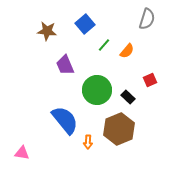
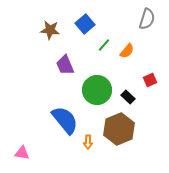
brown star: moved 3 px right, 1 px up
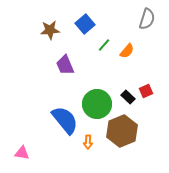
brown star: rotated 12 degrees counterclockwise
red square: moved 4 px left, 11 px down
green circle: moved 14 px down
brown hexagon: moved 3 px right, 2 px down
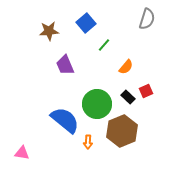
blue square: moved 1 px right, 1 px up
brown star: moved 1 px left, 1 px down
orange semicircle: moved 1 px left, 16 px down
blue semicircle: rotated 12 degrees counterclockwise
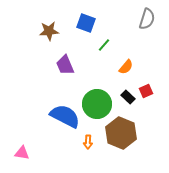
blue square: rotated 30 degrees counterclockwise
blue semicircle: moved 4 px up; rotated 12 degrees counterclockwise
brown hexagon: moved 1 px left, 2 px down; rotated 16 degrees counterclockwise
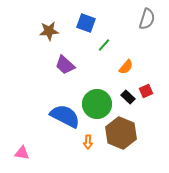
purple trapezoid: rotated 25 degrees counterclockwise
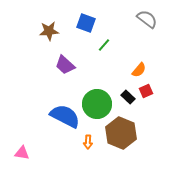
gray semicircle: rotated 70 degrees counterclockwise
orange semicircle: moved 13 px right, 3 px down
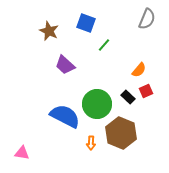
gray semicircle: rotated 75 degrees clockwise
brown star: rotated 30 degrees clockwise
orange arrow: moved 3 px right, 1 px down
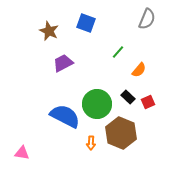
green line: moved 14 px right, 7 px down
purple trapezoid: moved 2 px left, 2 px up; rotated 110 degrees clockwise
red square: moved 2 px right, 11 px down
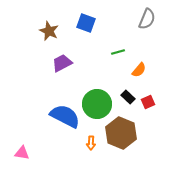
green line: rotated 32 degrees clockwise
purple trapezoid: moved 1 px left
